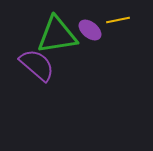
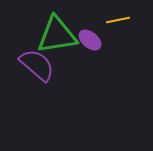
purple ellipse: moved 10 px down
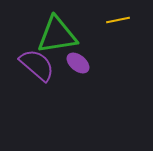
purple ellipse: moved 12 px left, 23 px down
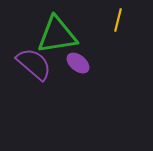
yellow line: rotated 65 degrees counterclockwise
purple semicircle: moved 3 px left, 1 px up
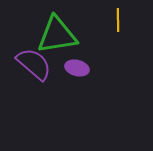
yellow line: rotated 15 degrees counterclockwise
purple ellipse: moved 1 px left, 5 px down; rotated 25 degrees counterclockwise
